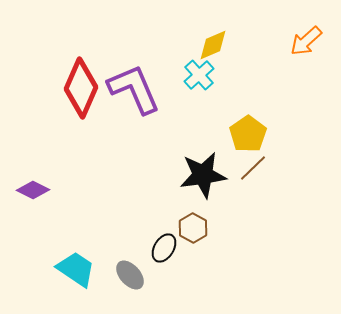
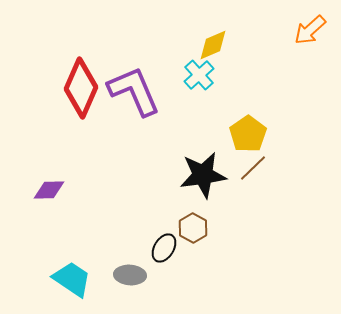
orange arrow: moved 4 px right, 11 px up
purple L-shape: moved 2 px down
purple diamond: moved 16 px right; rotated 28 degrees counterclockwise
cyan trapezoid: moved 4 px left, 10 px down
gray ellipse: rotated 44 degrees counterclockwise
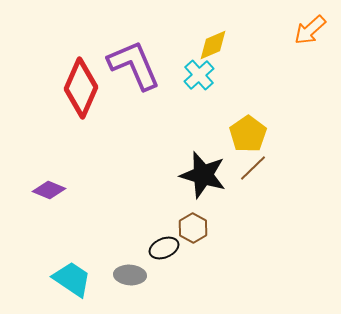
purple L-shape: moved 26 px up
black star: rotated 24 degrees clockwise
purple diamond: rotated 24 degrees clockwise
black ellipse: rotated 36 degrees clockwise
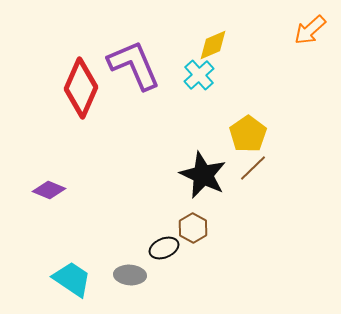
black star: rotated 9 degrees clockwise
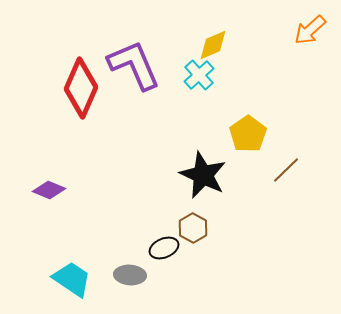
brown line: moved 33 px right, 2 px down
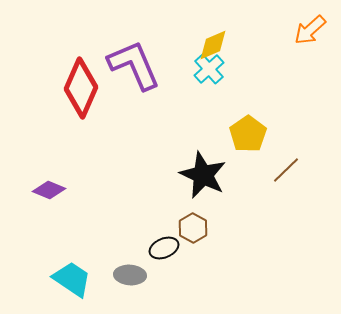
cyan cross: moved 10 px right, 6 px up
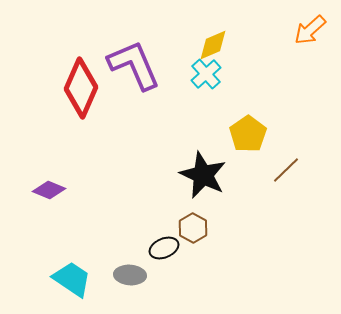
cyan cross: moved 3 px left, 5 px down
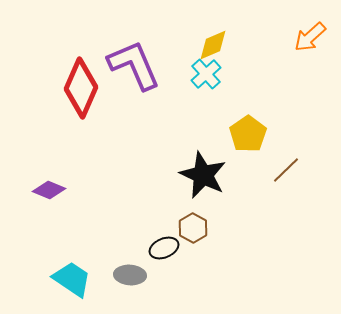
orange arrow: moved 7 px down
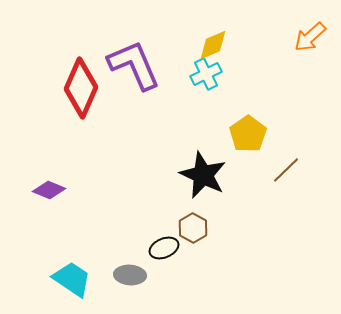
cyan cross: rotated 16 degrees clockwise
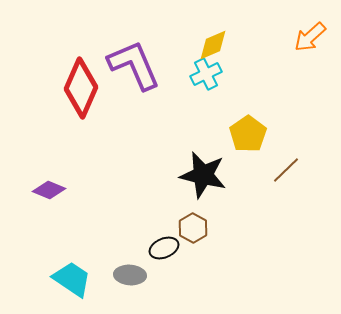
black star: rotated 12 degrees counterclockwise
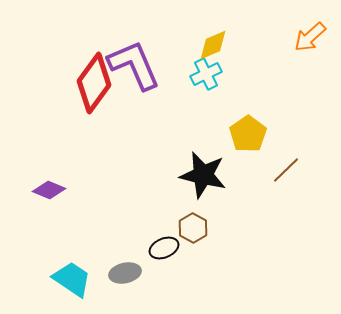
red diamond: moved 13 px right, 5 px up; rotated 12 degrees clockwise
gray ellipse: moved 5 px left, 2 px up; rotated 16 degrees counterclockwise
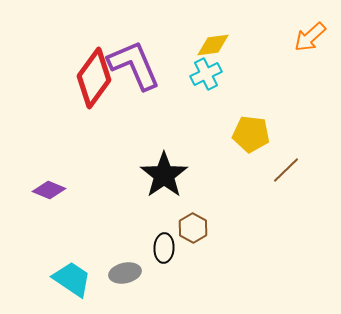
yellow diamond: rotated 16 degrees clockwise
red diamond: moved 5 px up
yellow pentagon: moved 3 px right; rotated 30 degrees counterclockwise
black star: moved 39 px left; rotated 24 degrees clockwise
black ellipse: rotated 64 degrees counterclockwise
